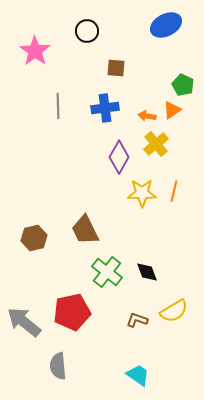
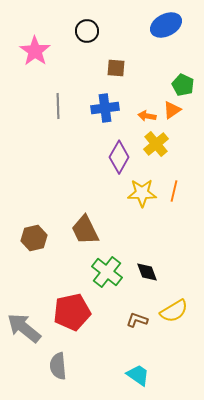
gray arrow: moved 6 px down
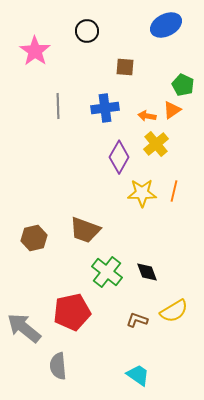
brown square: moved 9 px right, 1 px up
brown trapezoid: rotated 44 degrees counterclockwise
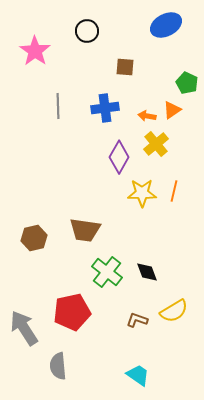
green pentagon: moved 4 px right, 2 px up
brown trapezoid: rotated 12 degrees counterclockwise
gray arrow: rotated 18 degrees clockwise
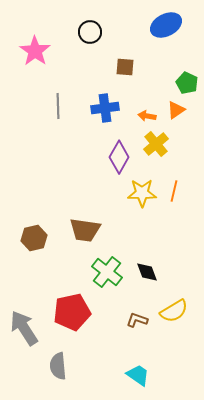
black circle: moved 3 px right, 1 px down
orange triangle: moved 4 px right
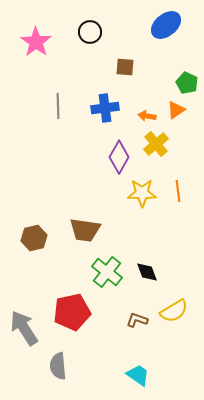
blue ellipse: rotated 12 degrees counterclockwise
pink star: moved 1 px right, 9 px up
orange line: moved 4 px right; rotated 20 degrees counterclockwise
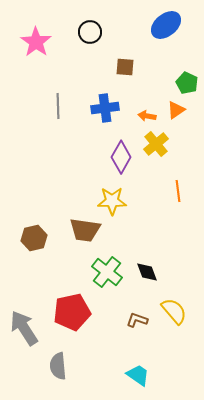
purple diamond: moved 2 px right
yellow star: moved 30 px left, 8 px down
yellow semicircle: rotated 100 degrees counterclockwise
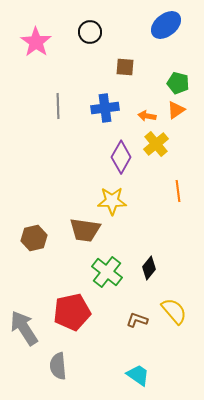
green pentagon: moved 9 px left; rotated 10 degrees counterclockwise
black diamond: moved 2 px right, 4 px up; rotated 60 degrees clockwise
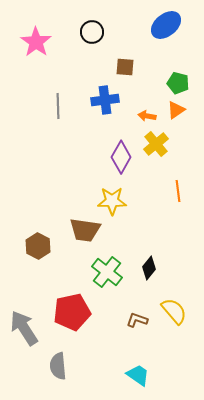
black circle: moved 2 px right
blue cross: moved 8 px up
brown hexagon: moved 4 px right, 8 px down; rotated 20 degrees counterclockwise
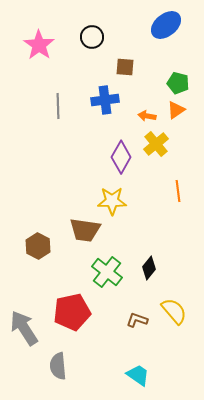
black circle: moved 5 px down
pink star: moved 3 px right, 3 px down
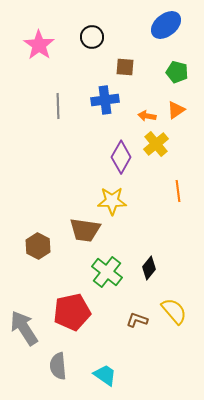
green pentagon: moved 1 px left, 11 px up
cyan trapezoid: moved 33 px left
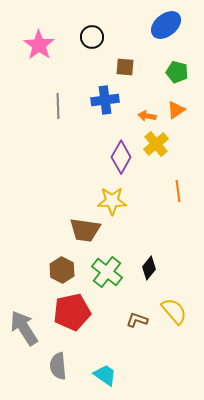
brown hexagon: moved 24 px right, 24 px down
